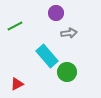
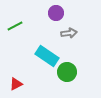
cyan rectangle: rotated 15 degrees counterclockwise
red triangle: moved 1 px left
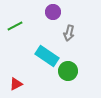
purple circle: moved 3 px left, 1 px up
gray arrow: rotated 112 degrees clockwise
green circle: moved 1 px right, 1 px up
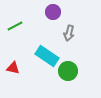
red triangle: moved 3 px left, 16 px up; rotated 40 degrees clockwise
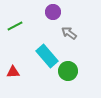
gray arrow: rotated 112 degrees clockwise
cyan rectangle: rotated 15 degrees clockwise
red triangle: moved 4 px down; rotated 16 degrees counterclockwise
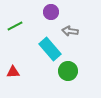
purple circle: moved 2 px left
gray arrow: moved 1 px right, 2 px up; rotated 28 degrees counterclockwise
cyan rectangle: moved 3 px right, 7 px up
